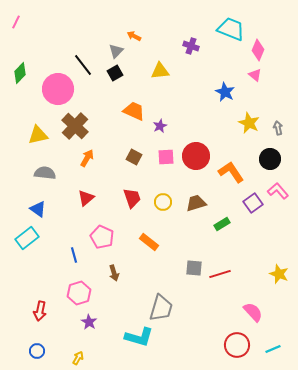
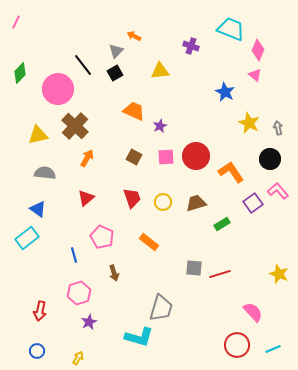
purple star at (89, 322): rotated 14 degrees clockwise
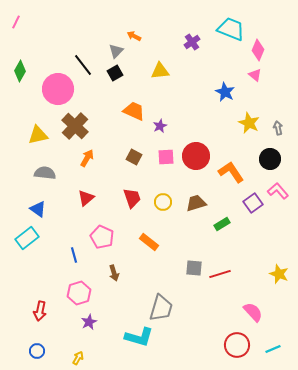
purple cross at (191, 46): moved 1 px right, 4 px up; rotated 35 degrees clockwise
green diamond at (20, 73): moved 2 px up; rotated 15 degrees counterclockwise
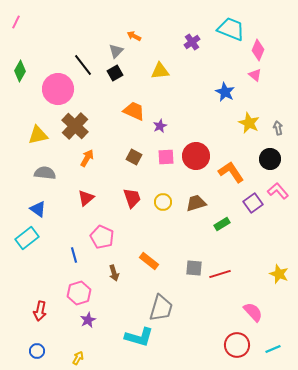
orange rectangle at (149, 242): moved 19 px down
purple star at (89, 322): moved 1 px left, 2 px up
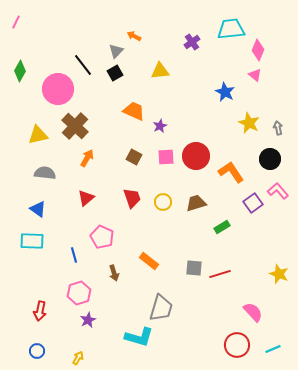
cyan trapezoid at (231, 29): rotated 28 degrees counterclockwise
green rectangle at (222, 224): moved 3 px down
cyan rectangle at (27, 238): moved 5 px right, 3 px down; rotated 40 degrees clockwise
